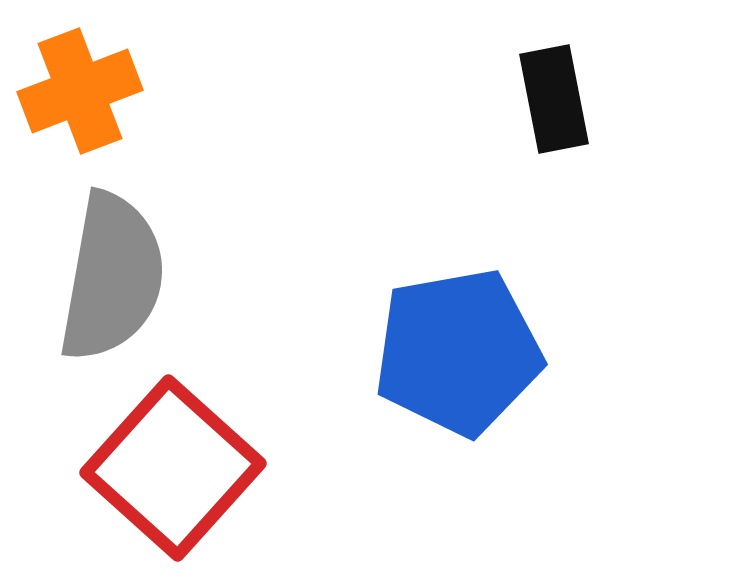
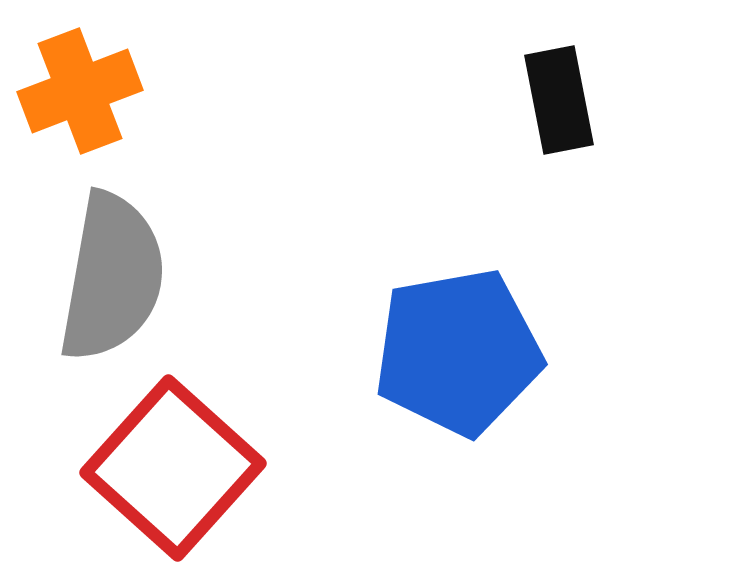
black rectangle: moved 5 px right, 1 px down
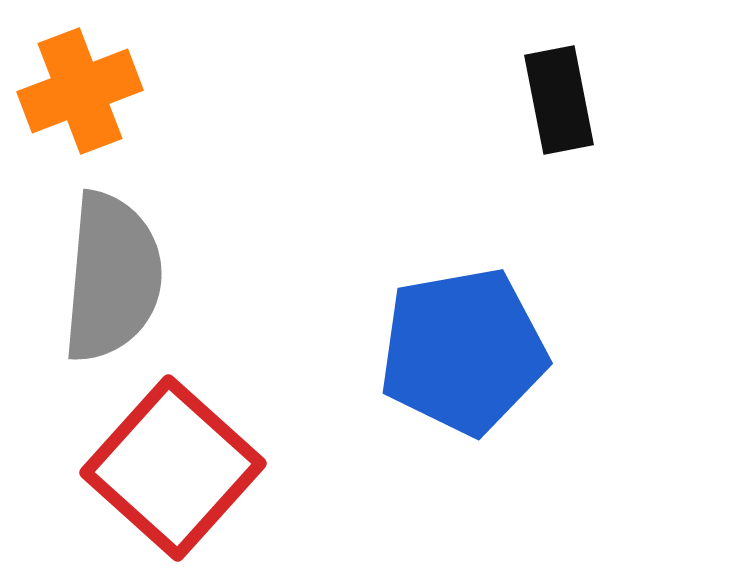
gray semicircle: rotated 5 degrees counterclockwise
blue pentagon: moved 5 px right, 1 px up
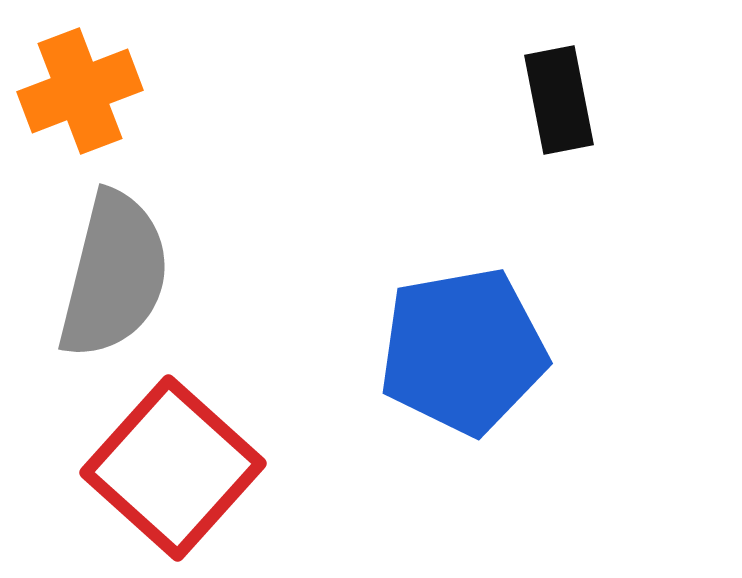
gray semicircle: moved 2 px right, 2 px up; rotated 9 degrees clockwise
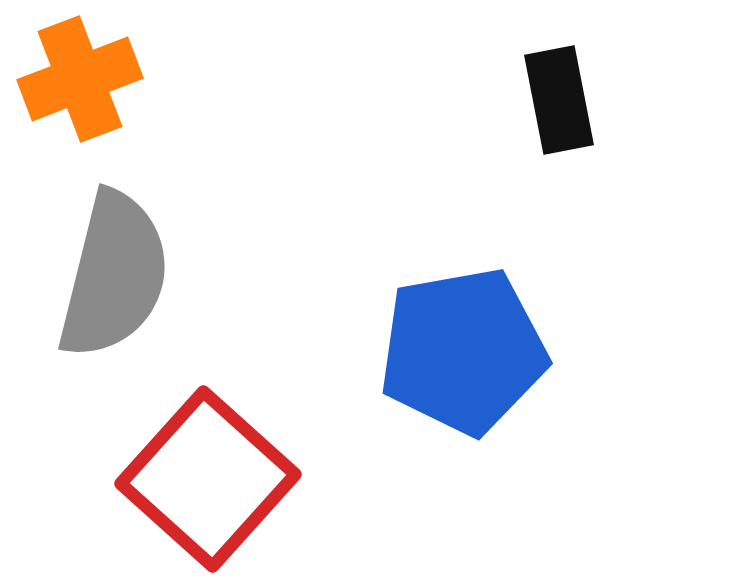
orange cross: moved 12 px up
red square: moved 35 px right, 11 px down
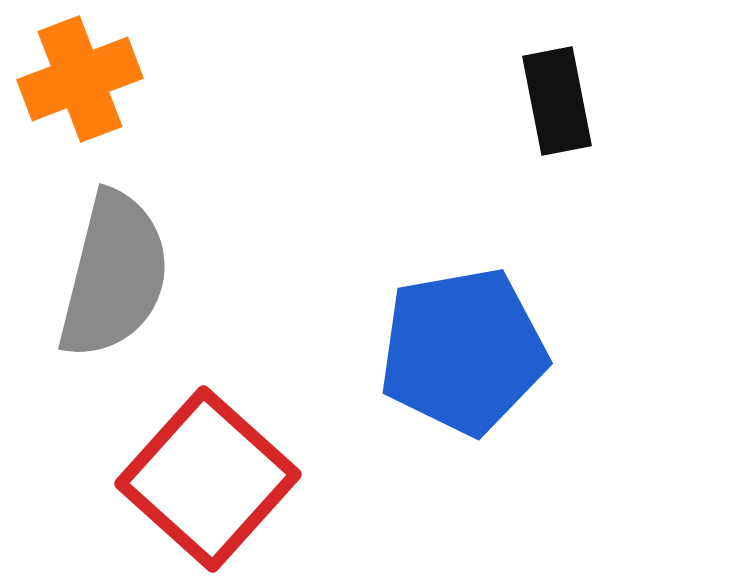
black rectangle: moved 2 px left, 1 px down
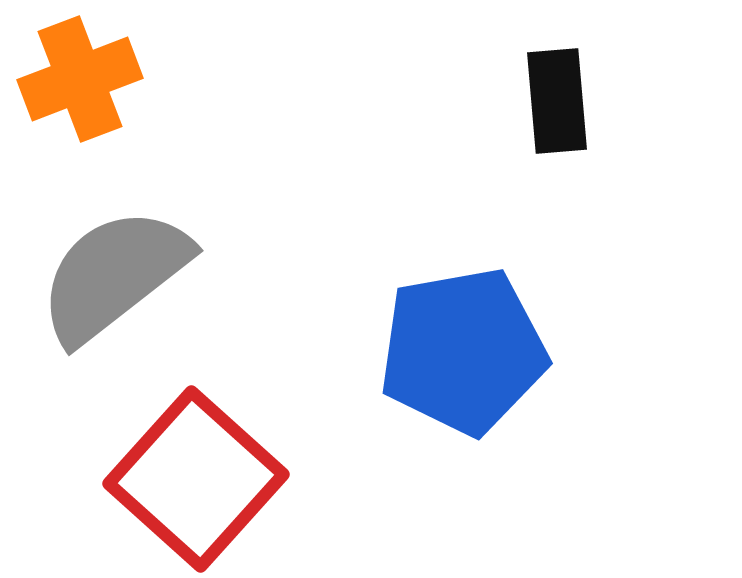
black rectangle: rotated 6 degrees clockwise
gray semicircle: rotated 142 degrees counterclockwise
red square: moved 12 px left
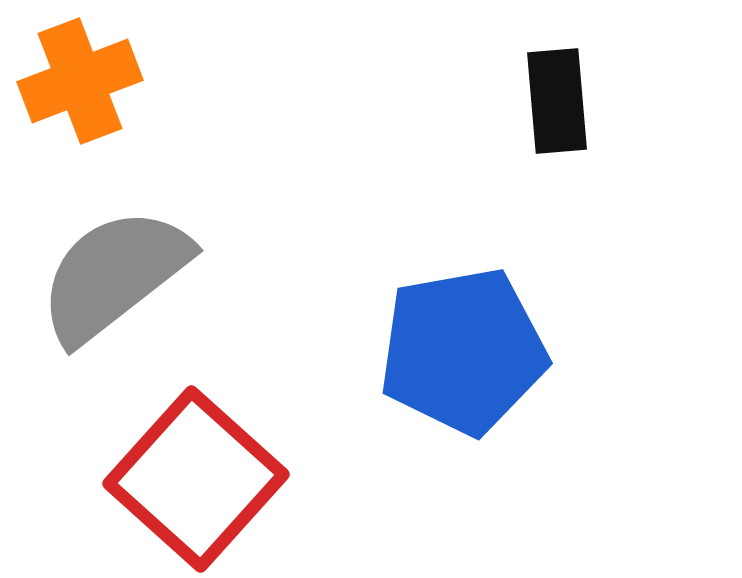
orange cross: moved 2 px down
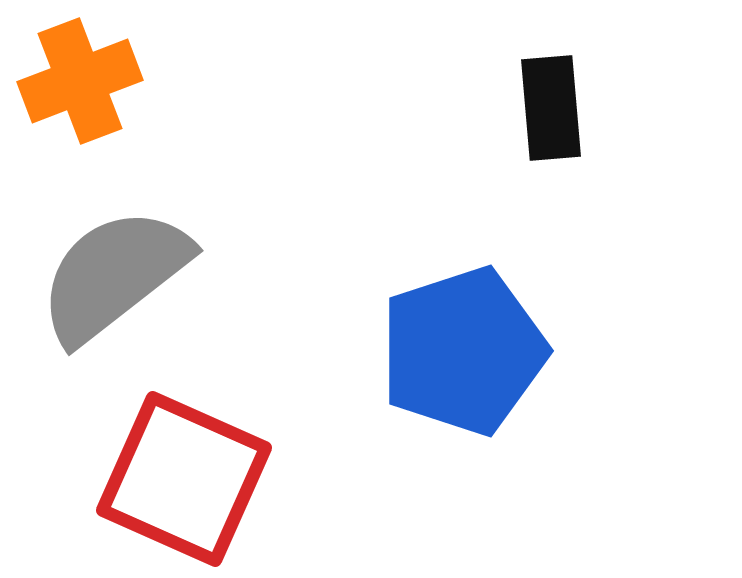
black rectangle: moved 6 px left, 7 px down
blue pentagon: rotated 8 degrees counterclockwise
red square: moved 12 px left; rotated 18 degrees counterclockwise
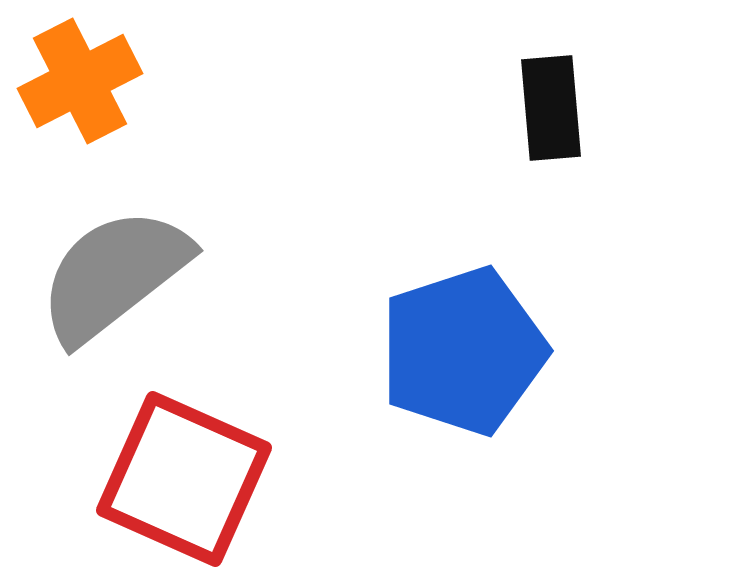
orange cross: rotated 6 degrees counterclockwise
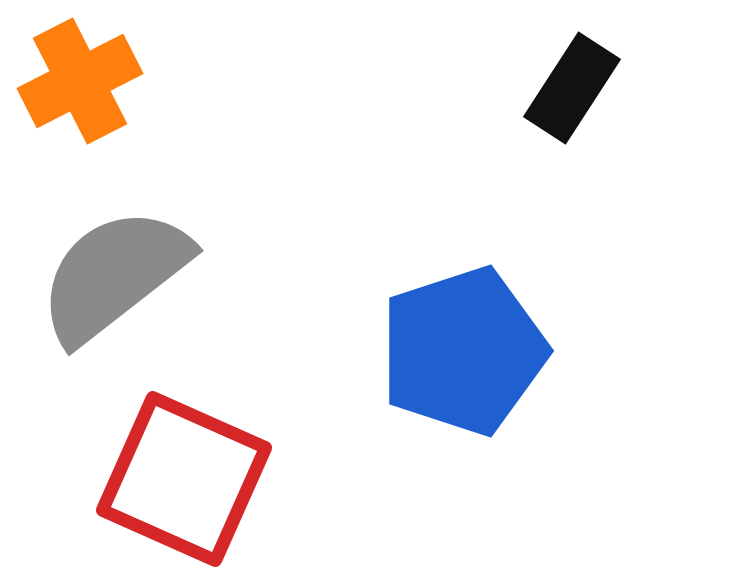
black rectangle: moved 21 px right, 20 px up; rotated 38 degrees clockwise
